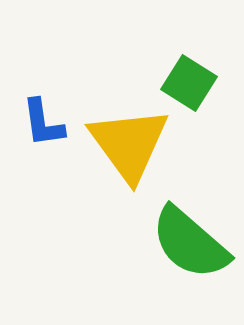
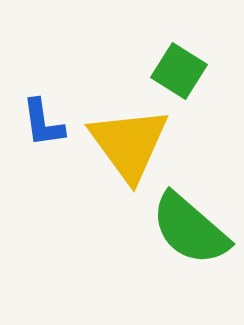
green square: moved 10 px left, 12 px up
green semicircle: moved 14 px up
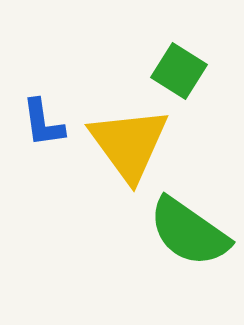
green semicircle: moved 1 px left, 3 px down; rotated 6 degrees counterclockwise
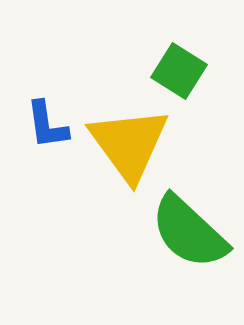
blue L-shape: moved 4 px right, 2 px down
green semicircle: rotated 8 degrees clockwise
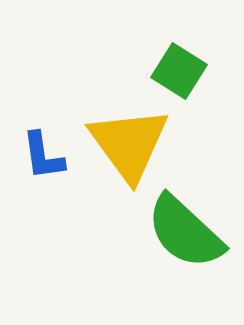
blue L-shape: moved 4 px left, 31 px down
green semicircle: moved 4 px left
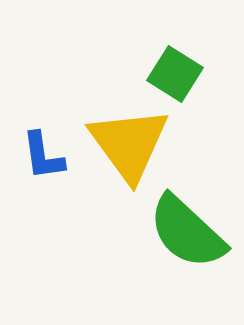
green square: moved 4 px left, 3 px down
green semicircle: moved 2 px right
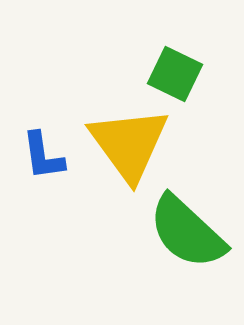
green square: rotated 6 degrees counterclockwise
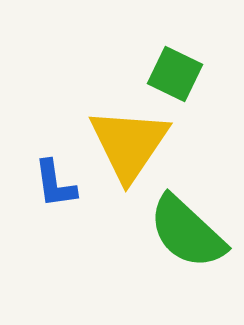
yellow triangle: rotated 10 degrees clockwise
blue L-shape: moved 12 px right, 28 px down
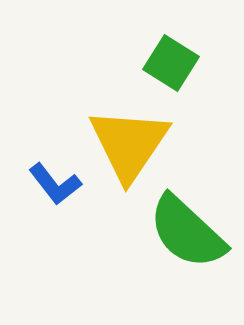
green square: moved 4 px left, 11 px up; rotated 6 degrees clockwise
blue L-shape: rotated 30 degrees counterclockwise
